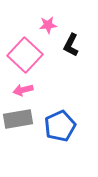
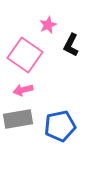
pink star: rotated 18 degrees counterclockwise
pink square: rotated 8 degrees counterclockwise
blue pentagon: rotated 12 degrees clockwise
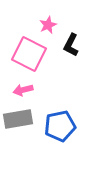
pink square: moved 4 px right, 1 px up; rotated 8 degrees counterclockwise
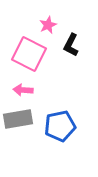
pink arrow: rotated 18 degrees clockwise
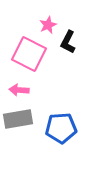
black L-shape: moved 3 px left, 3 px up
pink arrow: moved 4 px left
blue pentagon: moved 1 px right, 2 px down; rotated 8 degrees clockwise
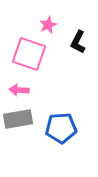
black L-shape: moved 10 px right
pink square: rotated 8 degrees counterclockwise
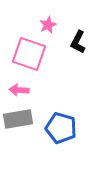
blue pentagon: rotated 20 degrees clockwise
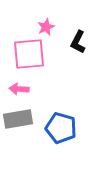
pink star: moved 2 px left, 2 px down
pink square: rotated 24 degrees counterclockwise
pink arrow: moved 1 px up
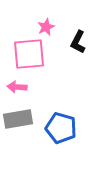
pink arrow: moved 2 px left, 2 px up
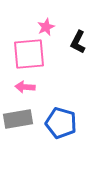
pink arrow: moved 8 px right
blue pentagon: moved 5 px up
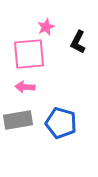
gray rectangle: moved 1 px down
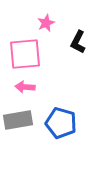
pink star: moved 4 px up
pink square: moved 4 px left
